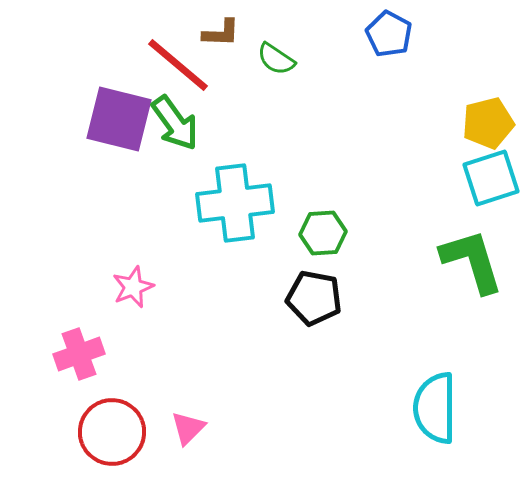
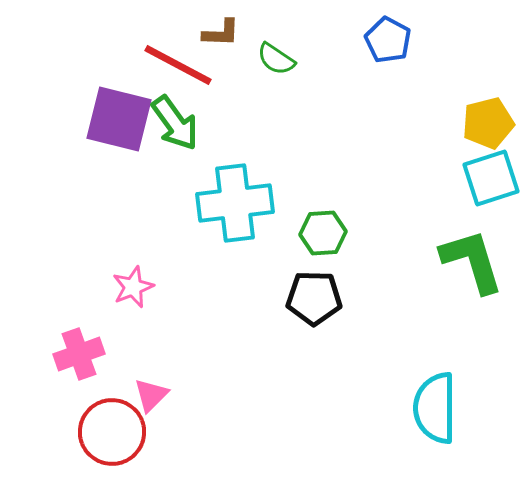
blue pentagon: moved 1 px left, 6 px down
red line: rotated 12 degrees counterclockwise
black pentagon: rotated 10 degrees counterclockwise
pink triangle: moved 37 px left, 33 px up
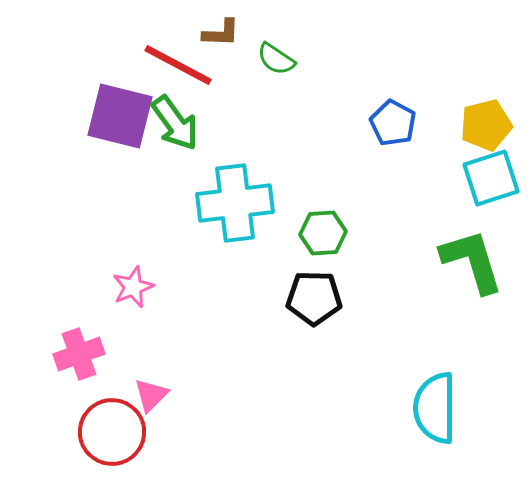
blue pentagon: moved 5 px right, 83 px down
purple square: moved 1 px right, 3 px up
yellow pentagon: moved 2 px left, 2 px down
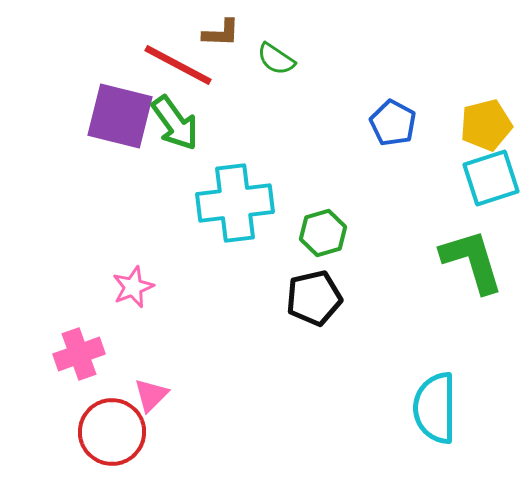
green hexagon: rotated 12 degrees counterclockwise
black pentagon: rotated 14 degrees counterclockwise
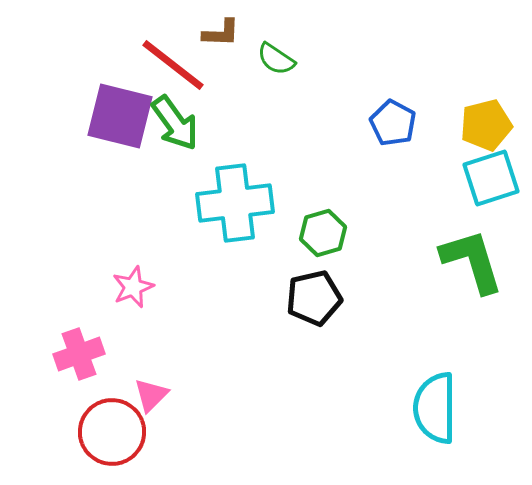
red line: moved 5 px left; rotated 10 degrees clockwise
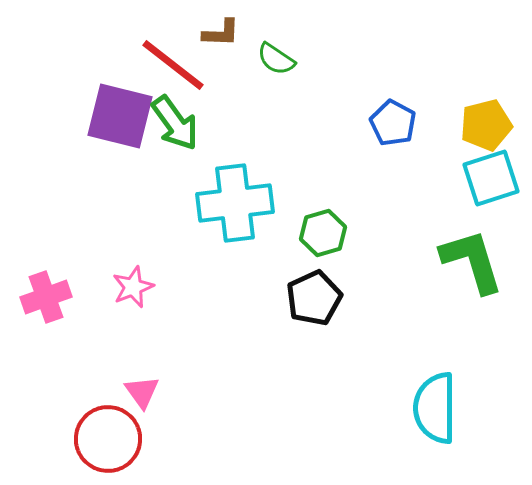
black pentagon: rotated 12 degrees counterclockwise
pink cross: moved 33 px left, 57 px up
pink triangle: moved 9 px left, 3 px up; rotated 21 degrees counterclockwise
red circle: moved 4 px left, 7 px down
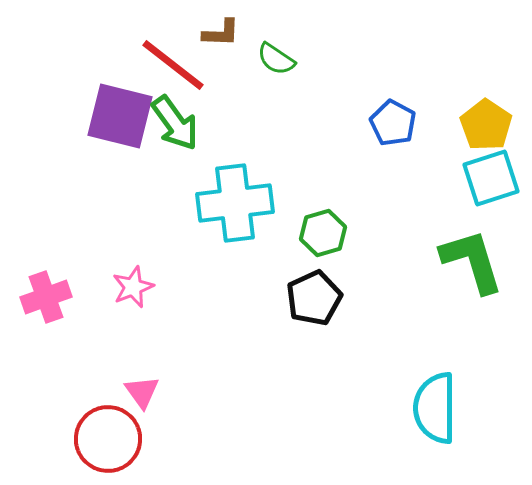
yellow pentagon: rotated 24 degrees counterclockwise
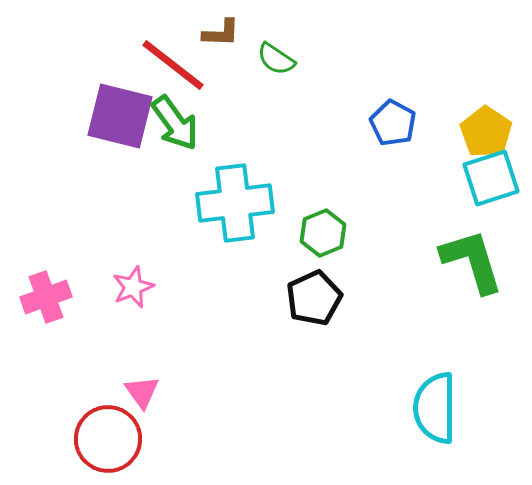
yellow pentagon: moved 7 px down
green hexagon: rotated 6 degrees counterclockwise
